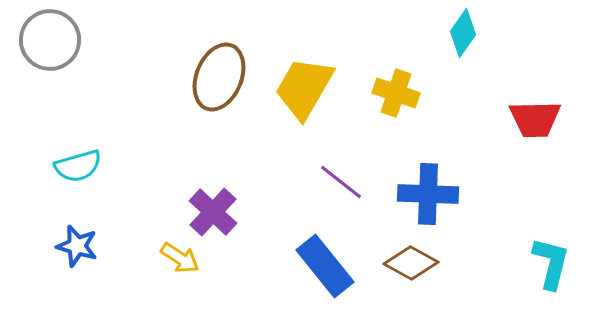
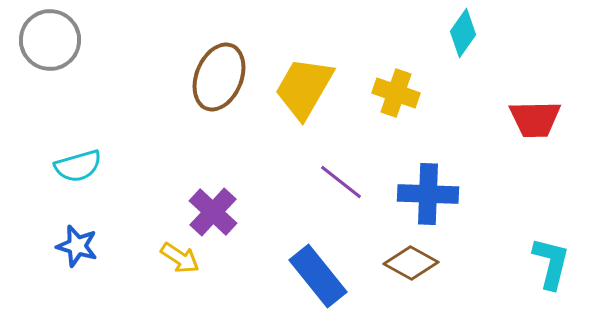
blue rectangle: moved 7 px left, 10 px down
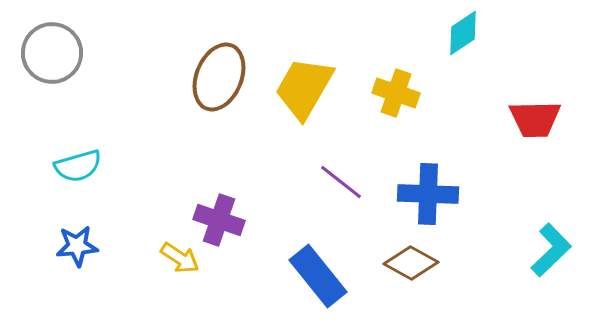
cyan diamond: rotated 21 degrees clockwise
gray circle: moved 2 px right, 13 px down
purple cross: moved 6 px right, 8 px down; rotated 24 degrees counterclockwise
blue star: rotated 21 degrees counterclockwise
cyan L-shape: moved 13 px up; rotated 32 degrees clockwise
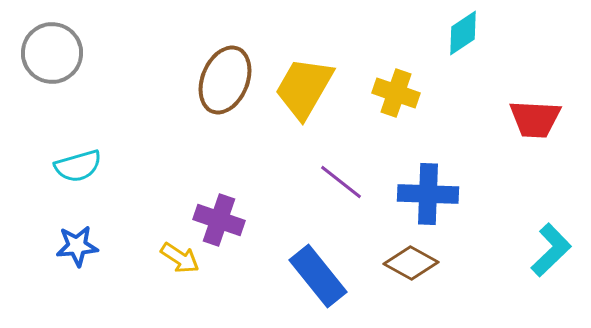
brown ellipse: moved 6 px right, 3 px down
red trapezoid: rotated 4 degrees clockwise
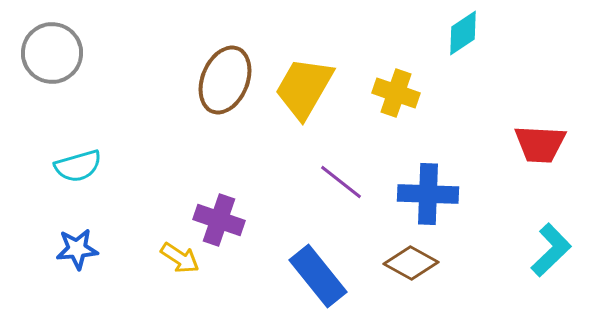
red trapezoid: moved 5 px right, 25 px down
blue star: moved 3 px down
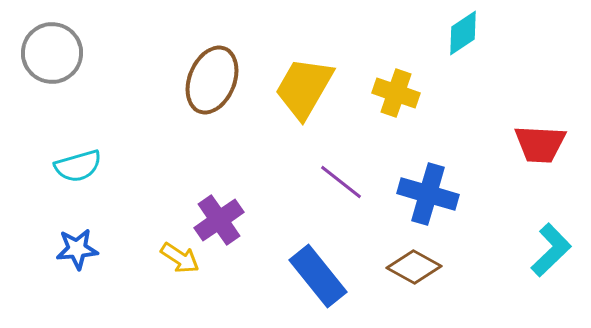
brown ellipse: moved 13 px left
blue cross: rotated 14 degrees clockwise
purple cross: rotated 36 degrees clockwise
brown diamond: moved 3 px right, 4 px down
